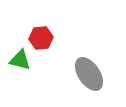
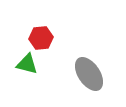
green triangle: moved 7 px right, 4 px down
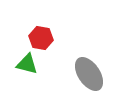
red hexagon: rotated 15 degrees clockwise
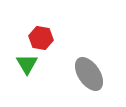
green triangle: rotated 45 degrees clockwise
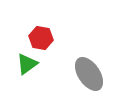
green triangle: rotated 25 degrees clockwise
